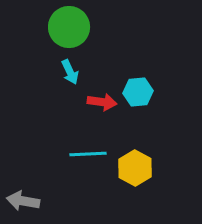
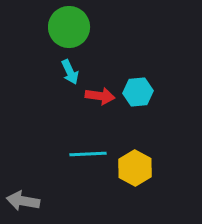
red arrow: moved 2 px left, 6 px up
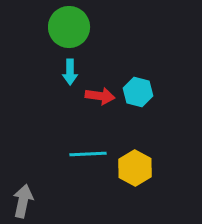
cyan arrow: rotated 25 degrees clockwise
cyan hexagon: rotated 20 degrees clockwise
gray arrow: rotated 92 degrees clockwise
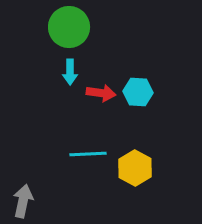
cyan hexagon: rotated 12 degrees counterclockwise
red arrow: moved 1 px right, 3 px up
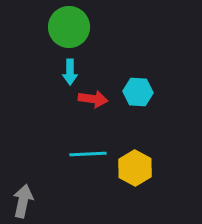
red arrow: moved 8 px left, 6 px down
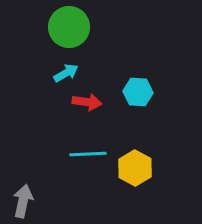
cyan arrow: moved 4 px left, 1 px down; rotated 120 degrees counterclockwise
red arrow: moved 6 px left, 3 px down
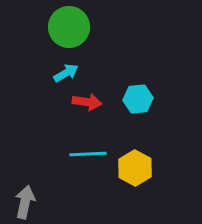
cyan hexagon: moved 7 px down; rotated 8 degrees counterclockwise
gray arrow: moved 2 px right, 1 px down
